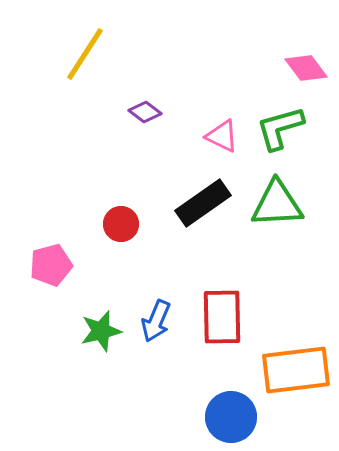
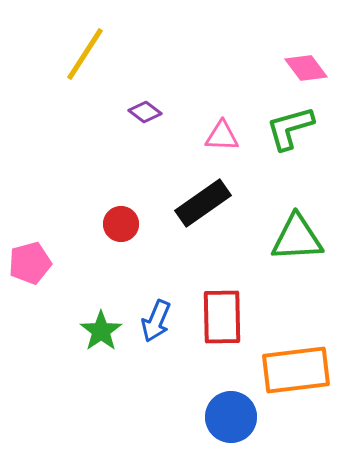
green L-shape: moved 10 px right
pink triangle: rotated 24 degrees counterclockwise
green triangle: moved 20 px right, 34 px down
pink pentagon: moved 21 px left, 2 px up
green star: rotated 21 degrees counterclockwise
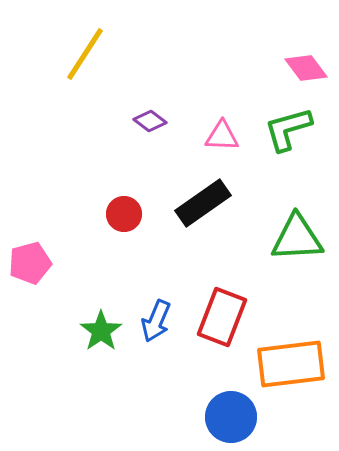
purple diamond: moved 5 px right, 9 px down
green L-shape: moved 2 px left, 1 px down
red circle: moved 3 px right, 10 px up
red rectangle: rotated 22 degrees clockwise
orange rectangle: moved 5 px left, 6 px up
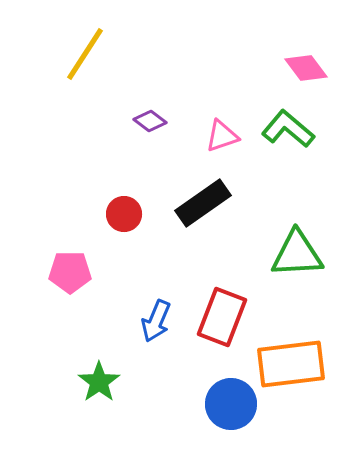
green L-shape: rotated 56 degrees clockwise
pink triangle: rotated 21 degrees counterclockwise
green triangle: moved 16 px down
pink pentagon: moved 40 px right, 9 px down; rotated 15 degrees clockwise
green star: moved 2 px left, 51 px down
blue circle: moved 13 px up
